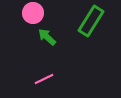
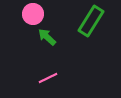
pink circle: moved 1 px down
pink line: moved 4 px right, 1 px up
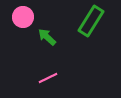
pink circle: moved 10 px left, 3 px down
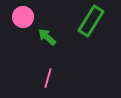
pink line: rotated 48 degrees counterclockwise
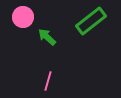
green rectangle: rotated 20 degrees clockwise
pink line: moved 3 px down
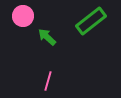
pink circle: moved 1 px up
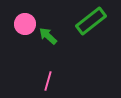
pink circle: moved 2 px right, 8 px down
green arrow: moved 1 px right, 1 px up
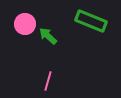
green rectangle: rotated 60 degrees clockwise
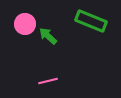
pink line: rotated 60 degrees clockwise
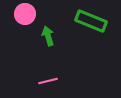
pink circle: moved 10 px up
green arrow: rotated 30 degrees clockwise
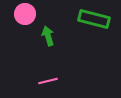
green rectangle: moved 3 px right, 2 px up; rotated 8 degrees counterclockwise
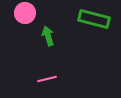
pink circle: moved 1 px up
pink line: moved 1 px left, 2 px up
